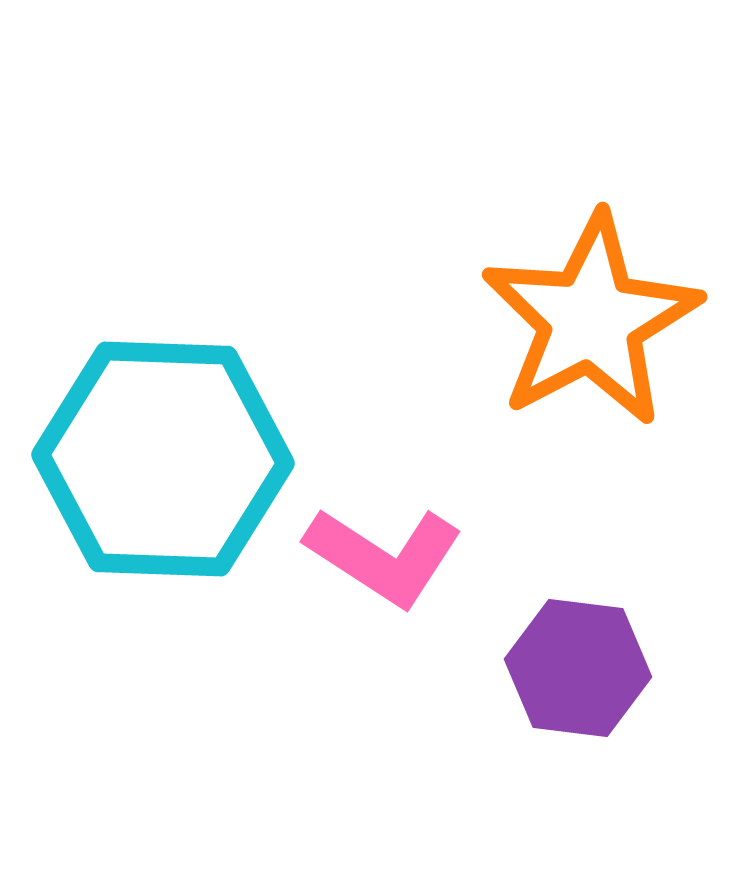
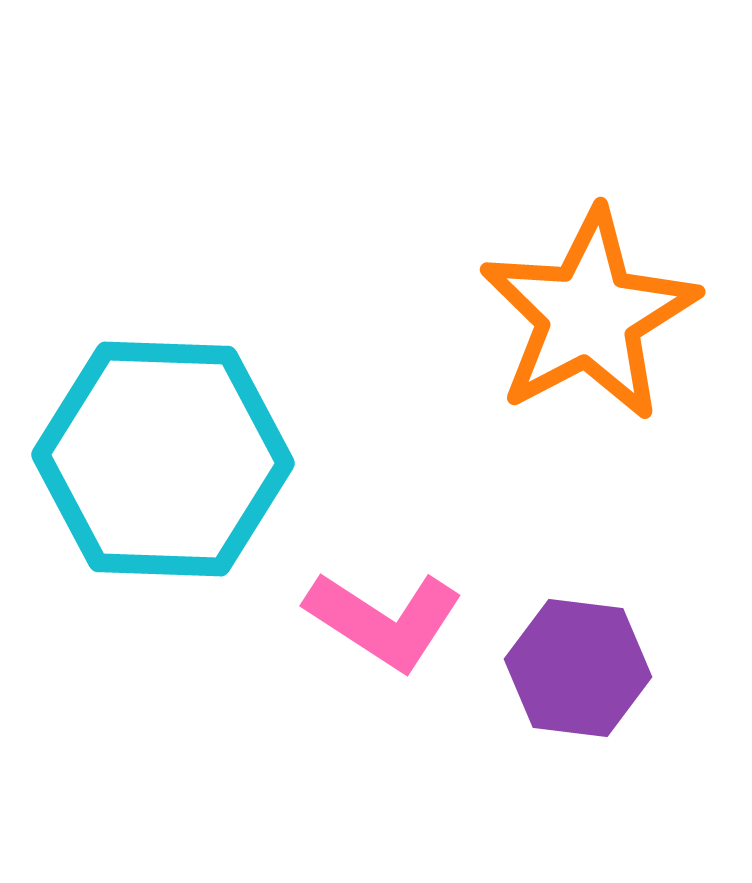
orange star: moved 2 px left, 5 px up
pink L-shape: moved 64 px down
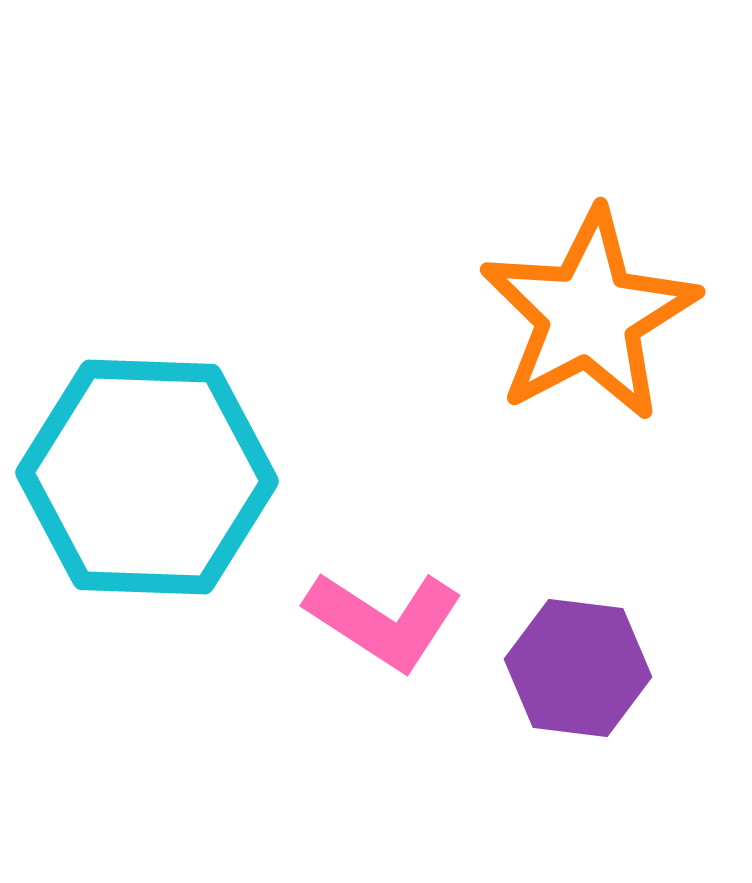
cyan hexagon: moved 16 px left, 18 px down
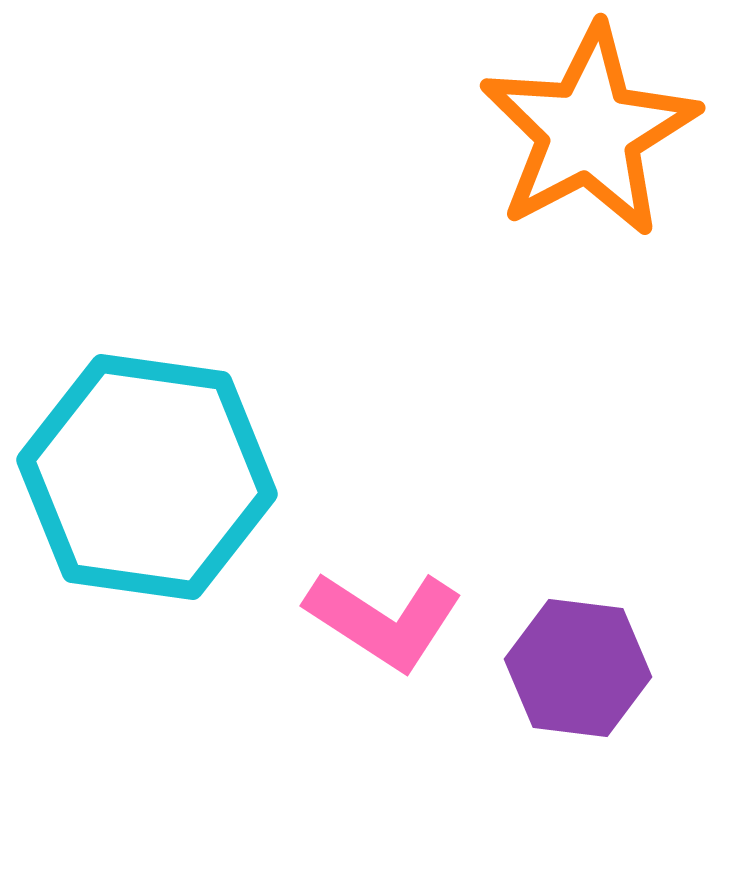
orange star: moved 184 px up
cyan hexagon: rotated 6 degrees clockwise
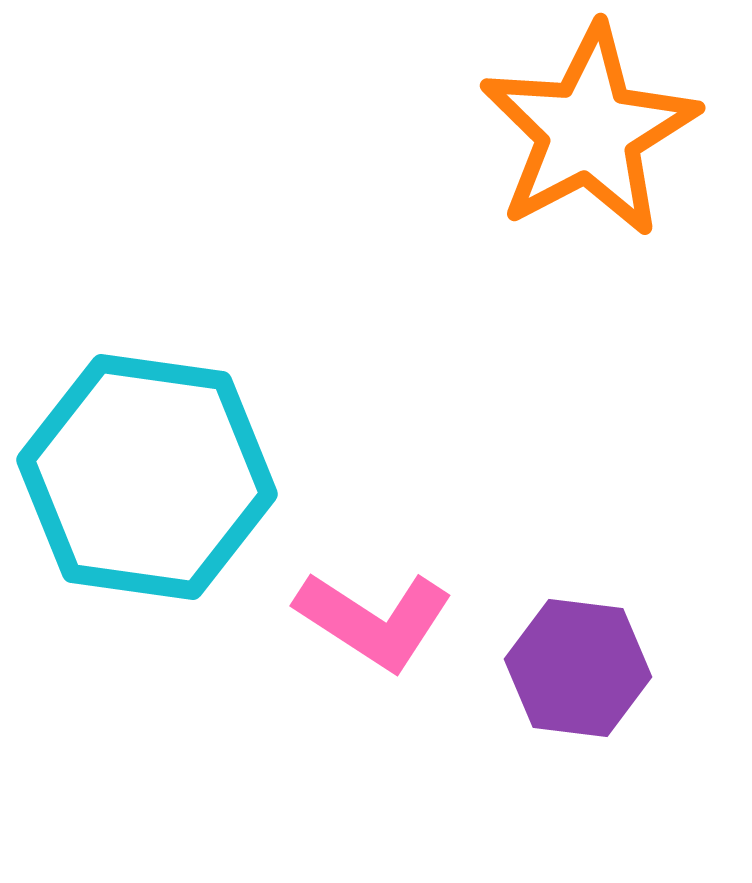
pink L-shape: moved 10 px left
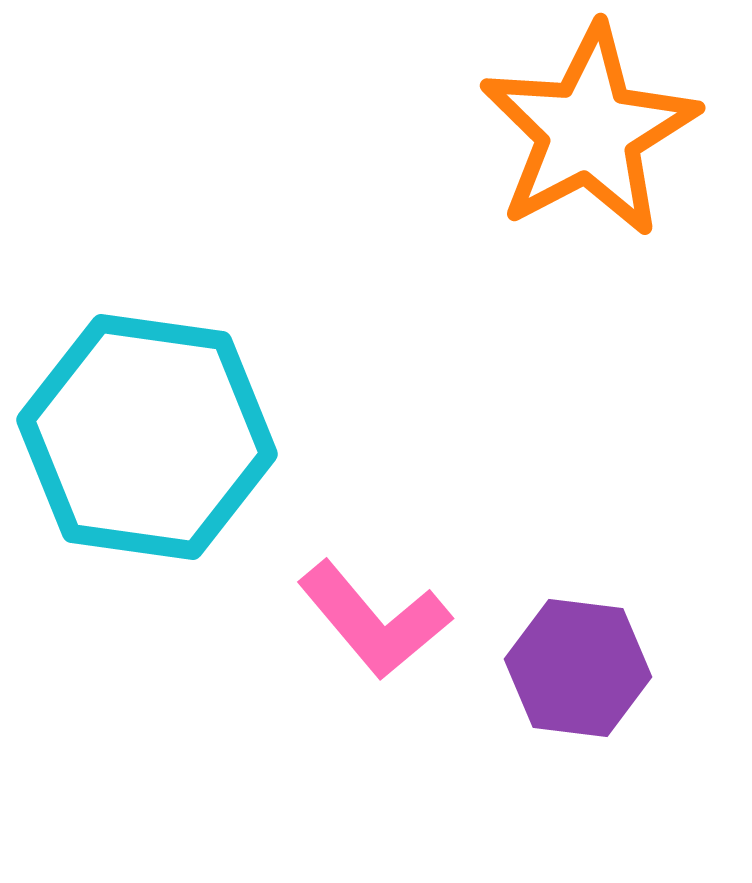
cyan hexagon: moved 40 px up
pink L-shape: rotated 17 degrees clockwise
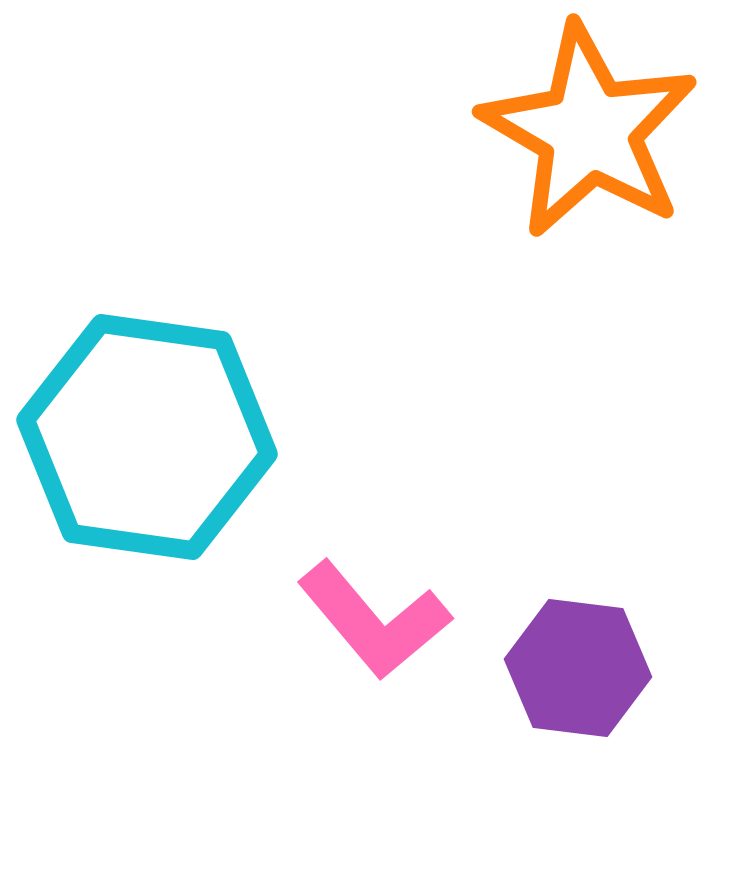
orange star: rotated 14 degrees counterclockwise
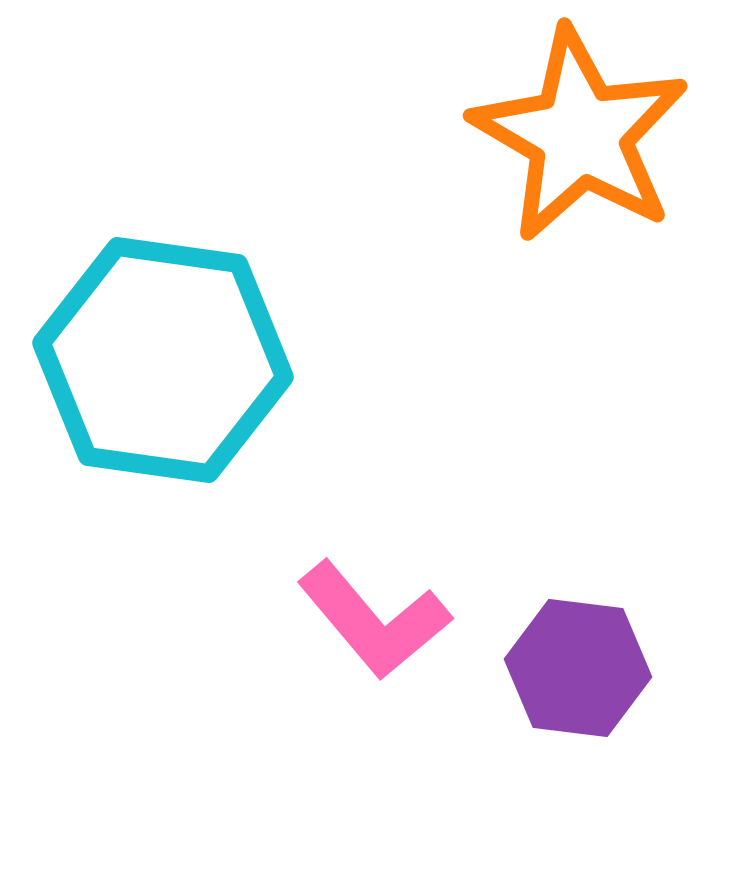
orange star: moved 9 px left, 4 px down
cyan hexagon: moved 16 px right, 77 px up
